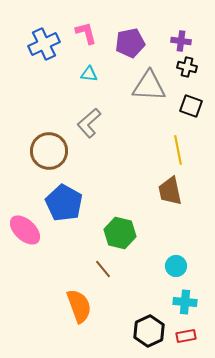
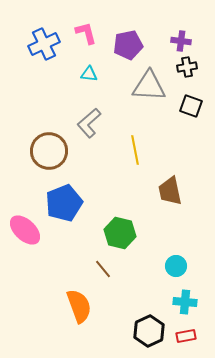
purple pentagon: moved 2 px left, 2 px down
black cross: rotated 24 degrees counterclockwise
yellow line: moved 43 px left
blue pentagon: rotated 21 degrees clockwise
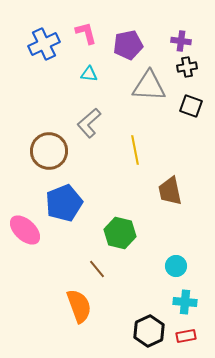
brown line: moved 6 px left
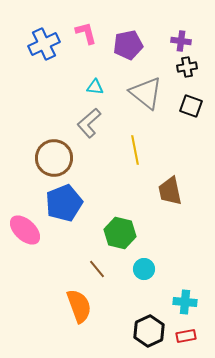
cyan triangle: moved 6 px right, 13 px down
gray triangle: moved 3 px left, 7 px down; rotated 36 degrees clockwise
brown circle: moved 5 px right, 7 px down
cyan circle: moved 32 px left, 3 px down
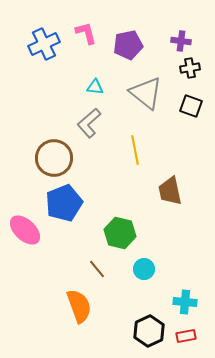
black cross: moved 3 px right, 1 px down
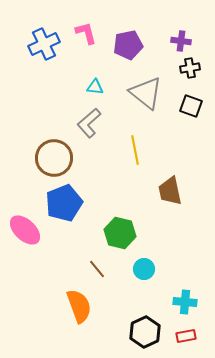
black hexagon: moved 4 px left, 1 px down
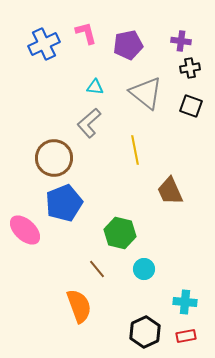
brown trapezoid: rotated 12 degrees counterclockwise
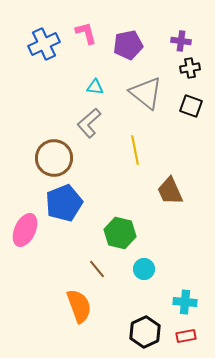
pink ellipse: rotated 72 degrees clockwise
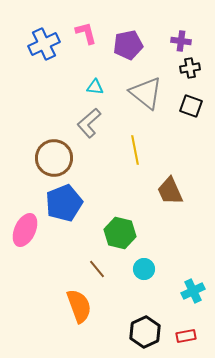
cyan cross: moved 8 px right, 11 px up; rotated 30 degrees counterclockwise
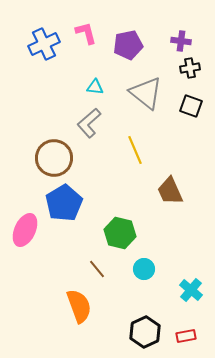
yellow line: rotated 12 degrees counterclockwise
blue pentagon: rotated 9 degrees counterclockwise
cyan cross: moved 2 px left, 1 px up; rotated 25 degrees counterclockwise
